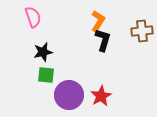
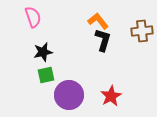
orange L-shape: rotated 70 degrees counterclockwise
green square: rotated 18 degrees counterclockwise
red star: moved 10 px right
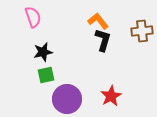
purple circle: moved 2 px left, 4 px down
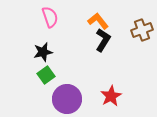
pink semicircle: moved 17 px right
brown cross: moved 1 px up; rotated 15 degrees counterclockwise
black L-shape: rotated 15 degrees clockwise
green square: rotated 24 degrees counterclockwise
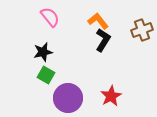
pink semicircle: rotated 20 degrees counterclockwise
green square: rotated 24 degrees counterclockwise
purple circle: moved 1 px right, 1 px up
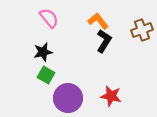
pink semicircle: moved 1 px left, 1 px down
black L-shape: moved 1 px right, 1 px down
red star: rotated 30 degrees counterclockwise
